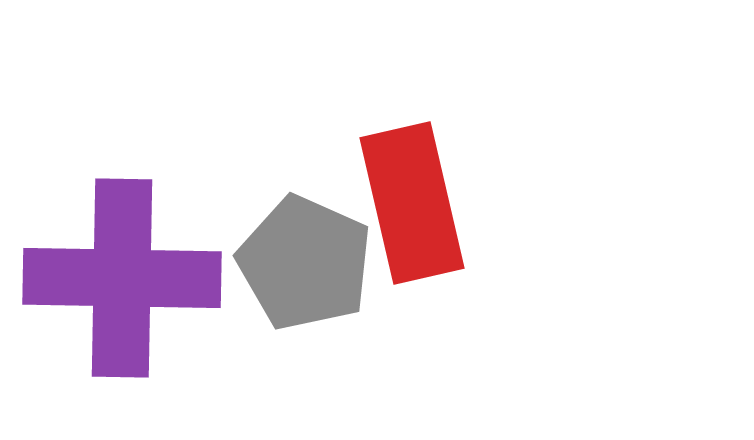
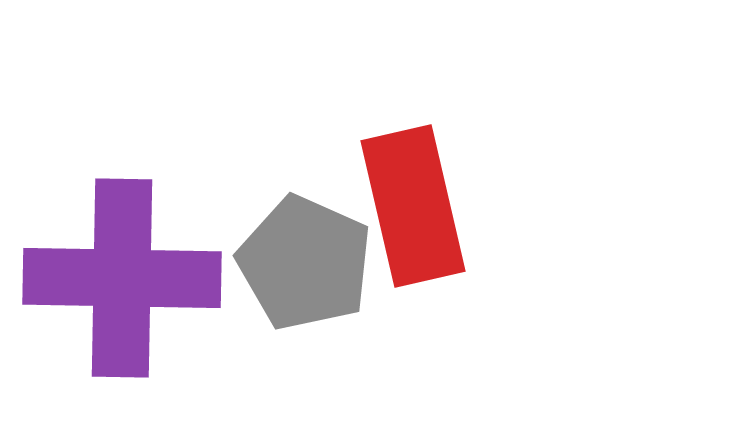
red rectangle: moved 1 px right, 3 px down
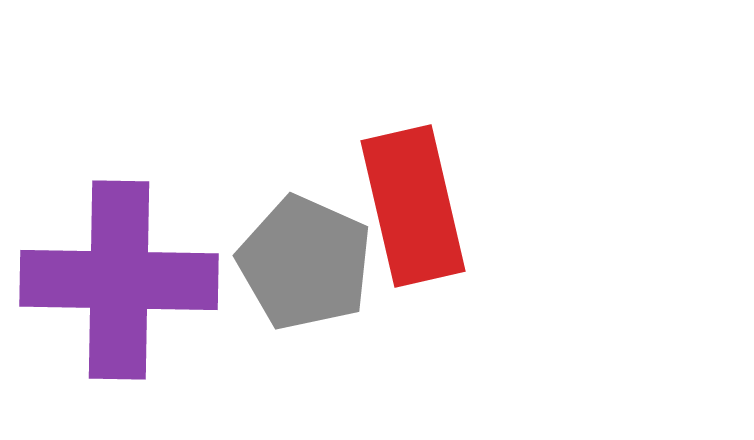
purple cross: moved 3 px left, 2 px down
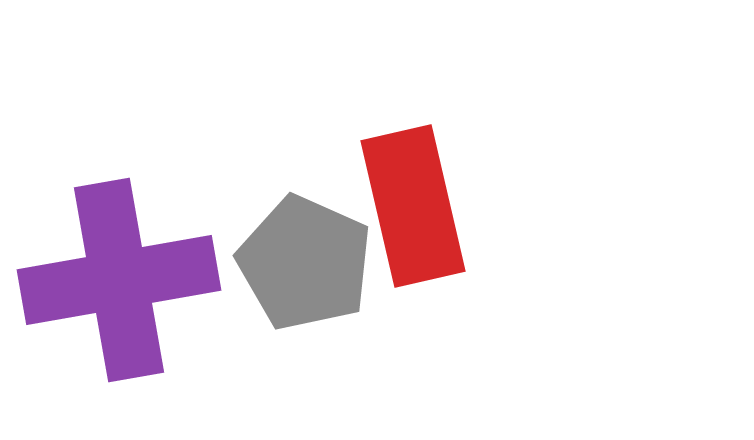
purple cross: rotated 11 degrees counterclockwise
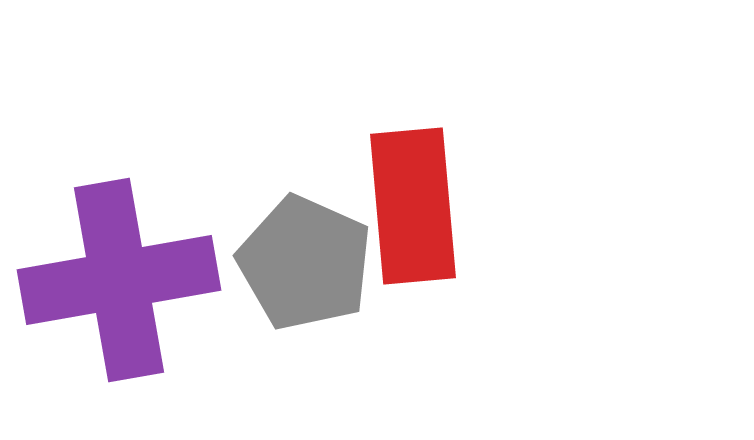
red rectangle: rotated 8 degrees clockwise
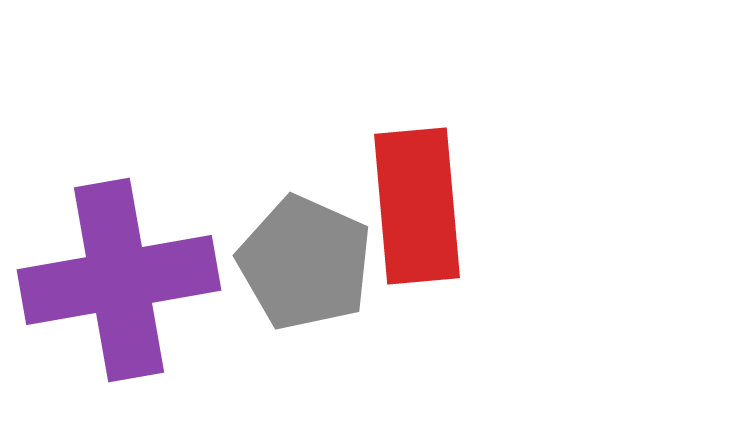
red rectangle: moved 4 px right
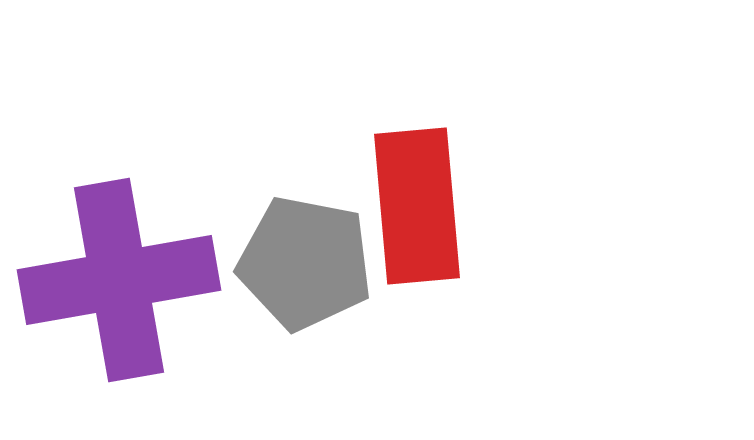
gray pentagon: rotated 13 degrees counterclockwise
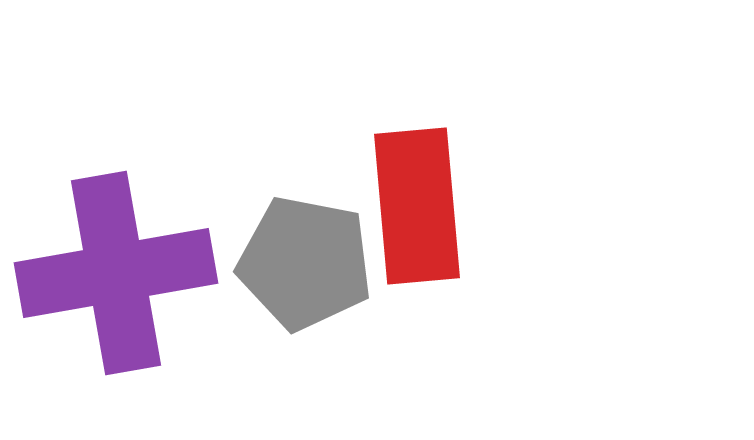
purple cross: moved 3 px left, 7 px up
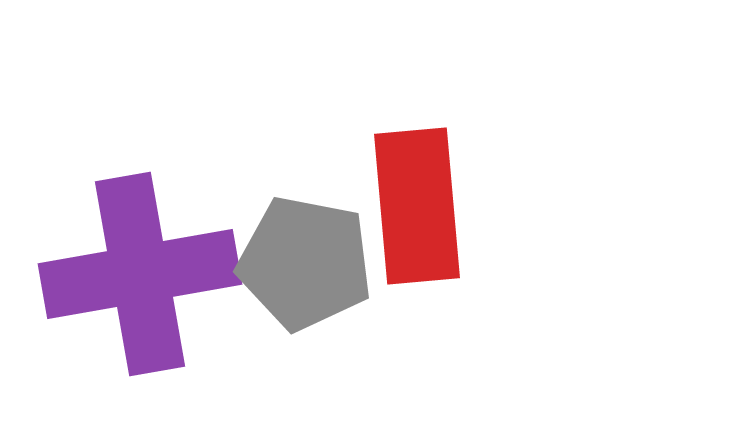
purple cross: moved 24 px right, 1 px down
